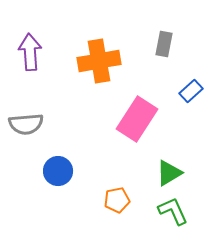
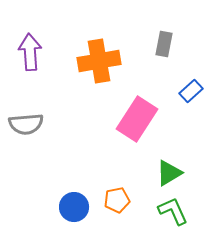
blue circle: moved 16 px right, 36 px down
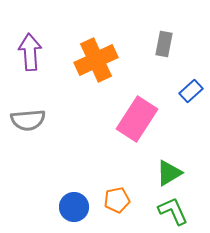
orange cross: moved 3 px left, 1 px up; rotated 15 degrees counterclockwise
gray semicircle: moved 2 px right, 4 px up
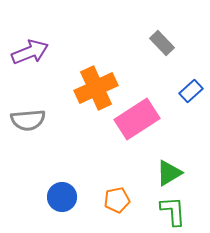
gray rectangle: moved 2 px left, 1 px up; rotated 55 degrees counterclockwise
purple arrow: rotated 72 degrees clockwise
orange cross: moved 28 px down
pink rectangle: rotated 24 degrees clockwise
blue circle: moved 12 px left, 10 px up
green L-shape: rotated 20 degrees clockwise
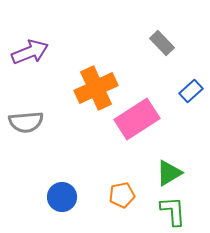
gray semicircle: moved 2 px left, 2 px down
orange pentagon: moved 5 px right, 5 px up
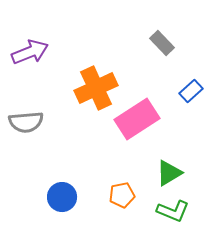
green L-shape: rotated 116 degrees clockwise
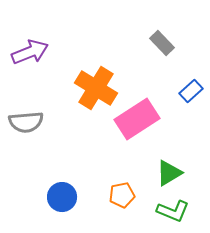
orange cross: rotated 33 degrees counterclockwise
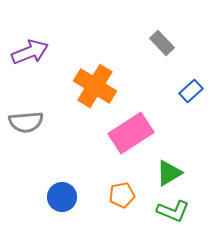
orange cross: moved 1 px left, 2 px up
pink rectangle: moved 6 px left, 14 px down
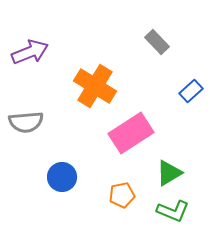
gray rectangle: moved 5 px left, 1 px up
blue circle: moved 20 px up
